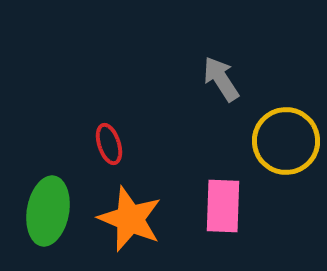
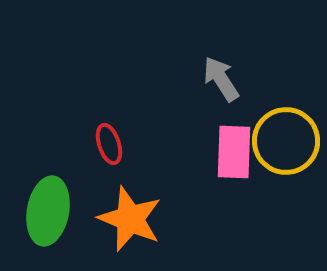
pink rectangle: moved 11 px right, 54 px up
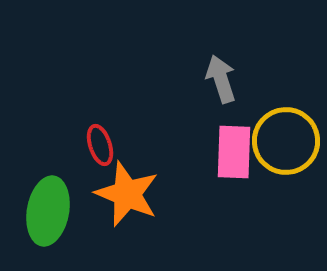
gray arrow: rotated 15 degrees clockwise
red ellipse: moved 9 px left, 1 px down
orange star: moved 3 px left, 25 px up
